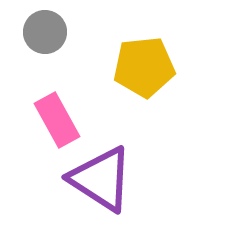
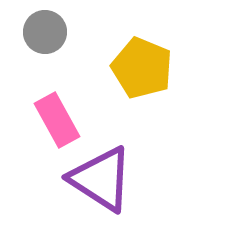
yellow pentagon: moved 2 px left, 1 px down; rotated 28 degrees clockwise
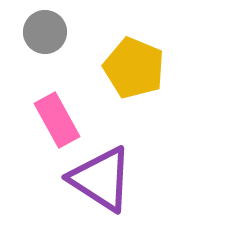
yellow pentagon: moved 8 px left
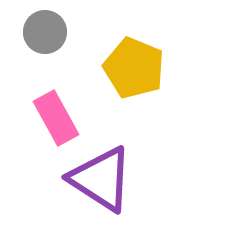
pink rectangle: moved 1 px left, 2 px up
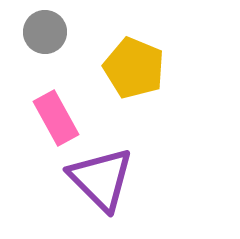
purple triangle: rotated 12 degrees clockwise
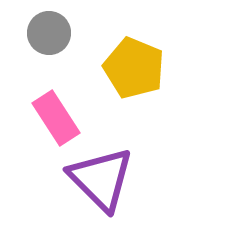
gray circle: moved 4 px right, 1 px down
pink rectangle: rotated 4 degrees counterclockwise
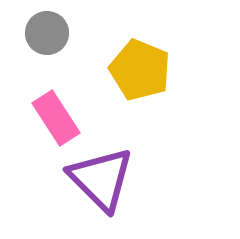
gray circle: moved 2 px left
yellow pentagon: moved 6 px right, 2 px down
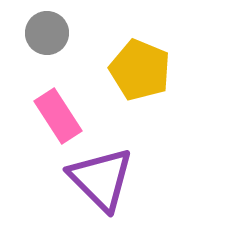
pink rectangle: moved 2 px right, 2 px up
